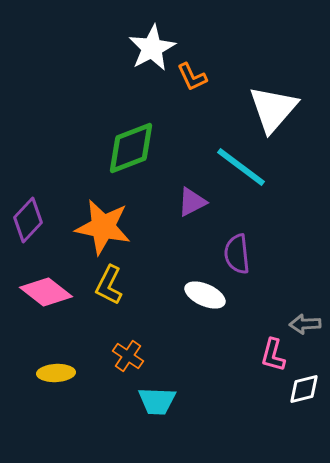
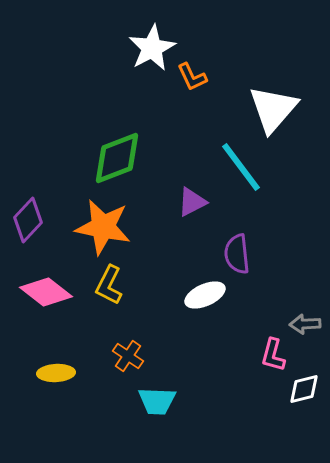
green diamond: moved 14 px left, 10 px down
cyan line: rotated 16 degrees clockwise
white ellipse: rotated 48 degrees counterclockwise
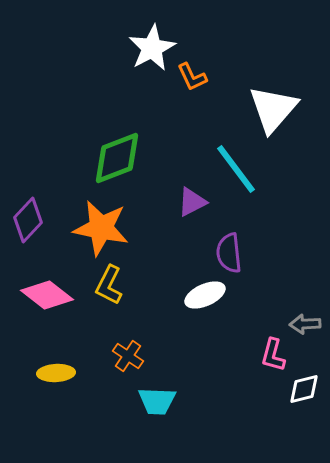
cyan line: moved 5 px left, 2 px down
orange star: moved 2 px left, 1 px down
purple semicircle: moved 8 px left, 1 px up
pink diamond: moved 1 px right, 3 px down
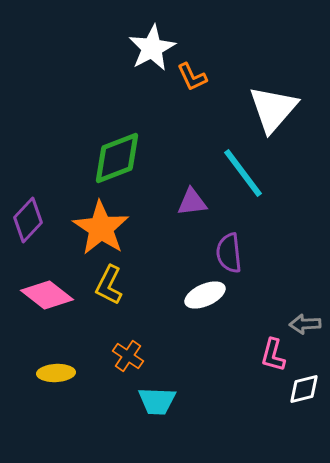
cyan line: moved 7 px right, 4 px down
purple triangle: rotated 20 degrees clockwise
orange star: rotated 22 degrees clockwise
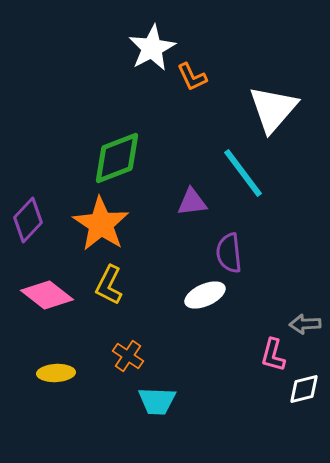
orange star: moved 4 px up
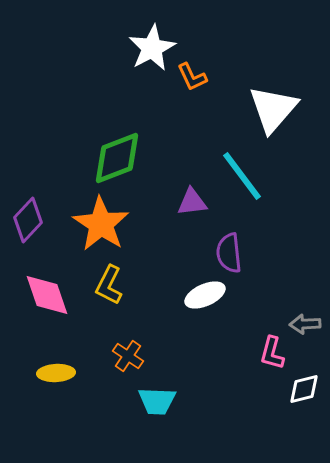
cyan line: moved 1 px left, 3 px down
pink diamond: rotated 33 degrees clockwise
pink L-shape: moved 1 px left, 2 px up
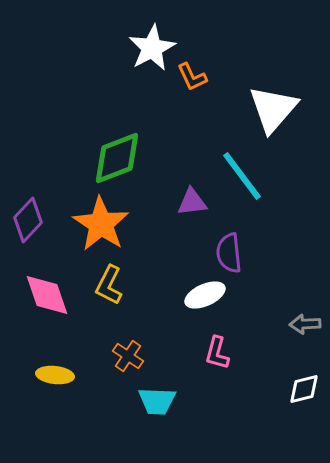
pink L-shape: moved 55 px left
yellow ellipse: moved 1 px left, 2 px down; rotated 9 degrees clockwise
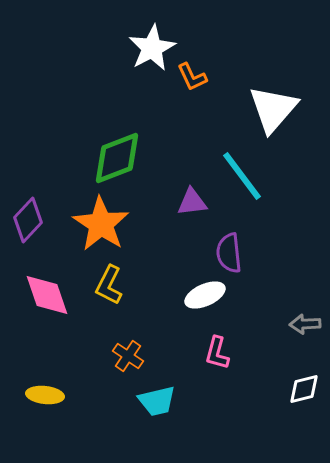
yellow ellipse: moved 10 px left, 20 px down
cyan trapezoid: rotated 15 degrees counterclockwise
